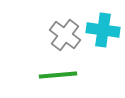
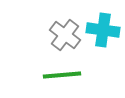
green line: moved 4 px right
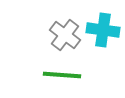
green line: rotated 9 degrees clockwise
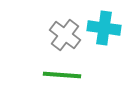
cyan cross: moved 1 px right, 2 px up
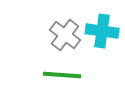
cyan cross: moved 2 px left, 3 px down
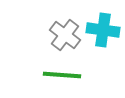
cyan cross: moved 1 px right, 1 px up
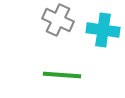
gray cross: moved 7 px left, 15 px up; rotated 12 degrees counterclockwise
